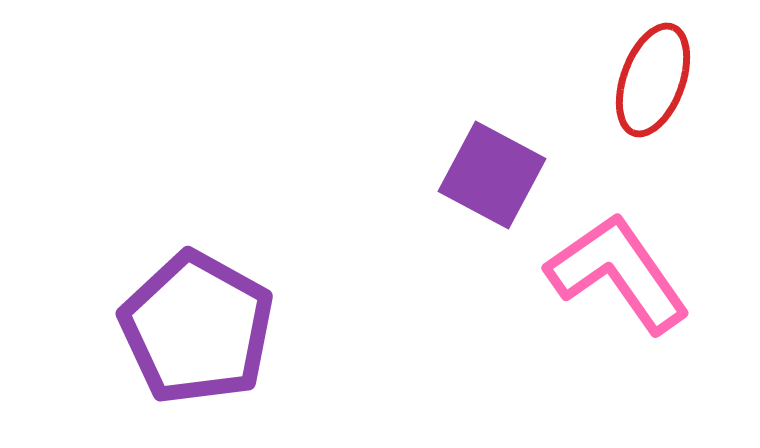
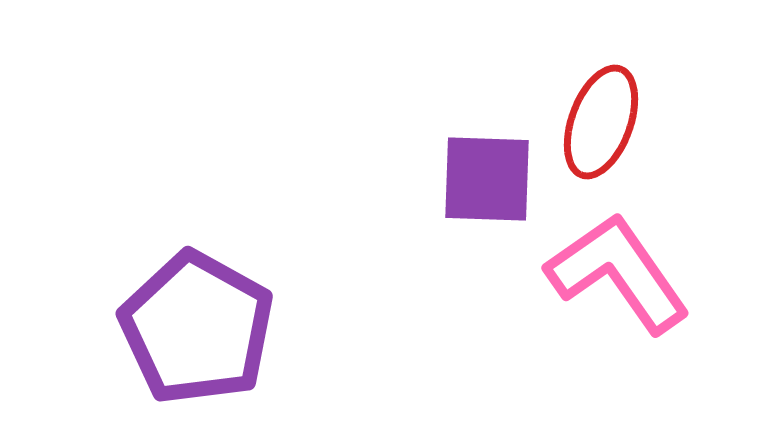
red ellipse: moved 52 px left, 42 px down
purple square: moved 5 px left, 4 px down; rotated 26 degrees counterclockwise
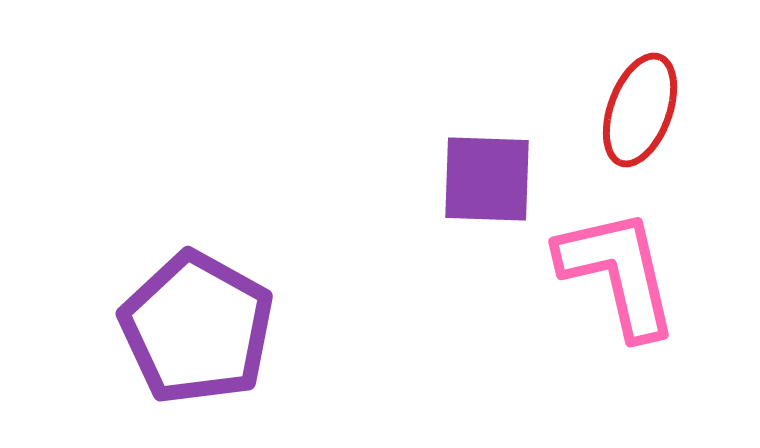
red ellipse: moved 39 px right, 12 px up
pink L-shape: rotated 22 degrees clockwise
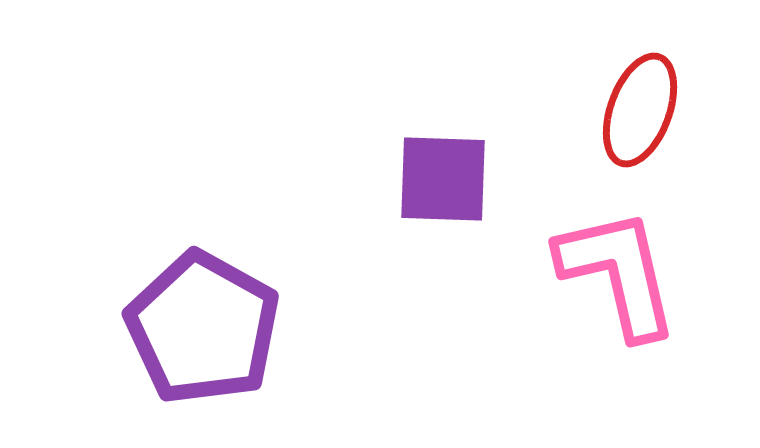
purple square: moved 44 px left
purple pentagon: moved 6 px right
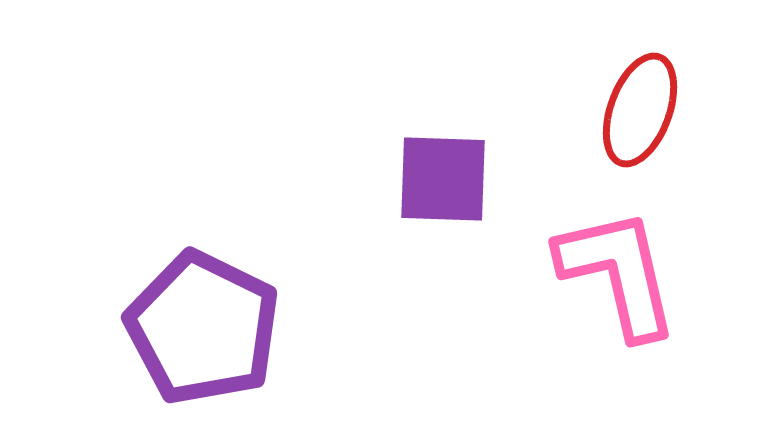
purple pentagon: rotated 3 degrees counterclockwise
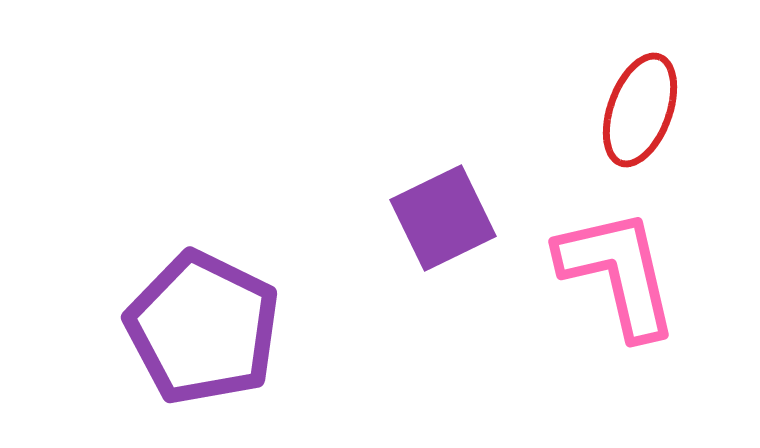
purple square: moved 39 px down; rotated 28 degrees counterclockwise
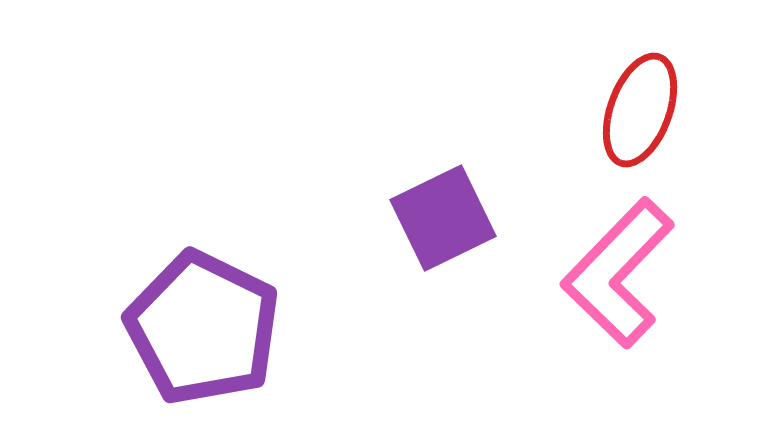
pink L-shape: rotated 123 degrees counterclockwise
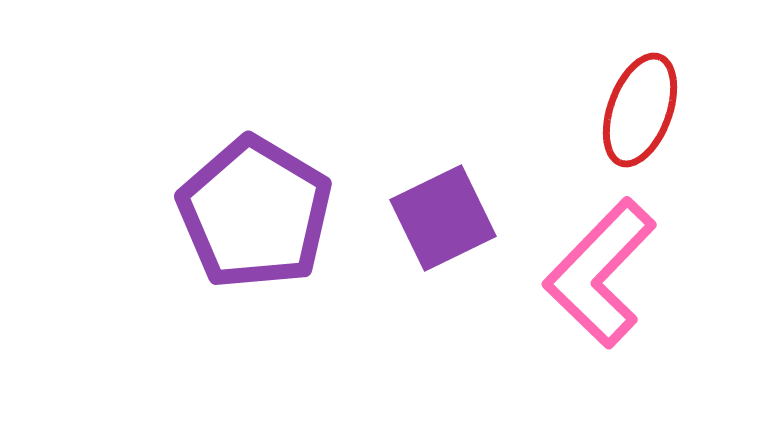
pink L-shape: moved 18 px left
purple pentagon: moved 52 px right, 115 px up; rotated 5 degrees clockwise
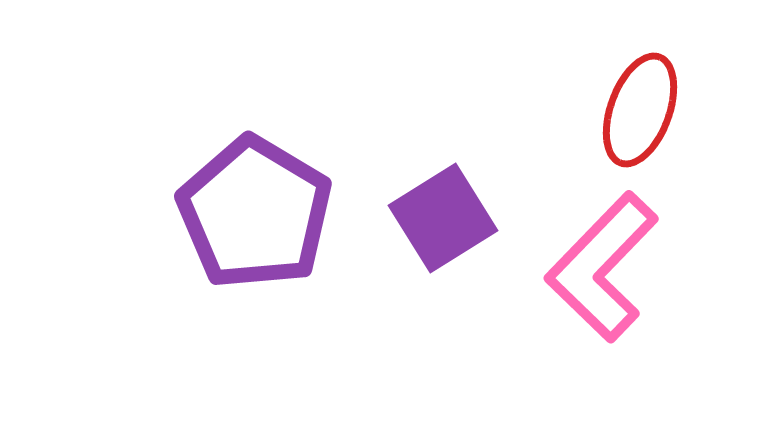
purple square: rotated 6 degrees counterclockwise
pink L-shape: moved 2 px right, 6 px up
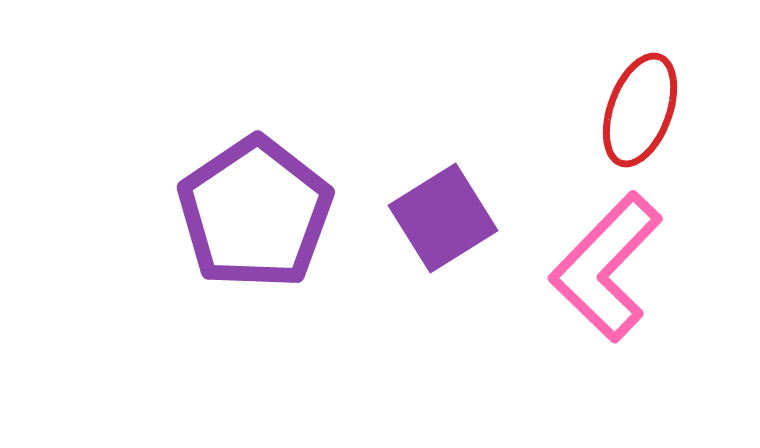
purple pentagon: rotated 7 degrees clockwise
pink L-shape: moved 4 px right
